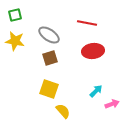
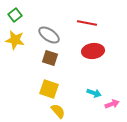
green square: rotated 24 degrees counterclockwise
yellow star: moved 1 px up
brown square: rotated 35 degrees clockwise
cyan arrow: moved 2 px left, 2 px down; rotated 64 degrees clockwise
yellow semicircle: moved 5 px left
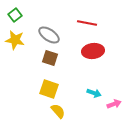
pink arrow: moved 2 px right
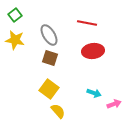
gray ellipse: rotated 25 degrees clockwise
yellow square: rotated 18 degrees clockwise
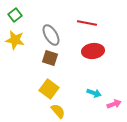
gray ellipse: moved 2 px right
